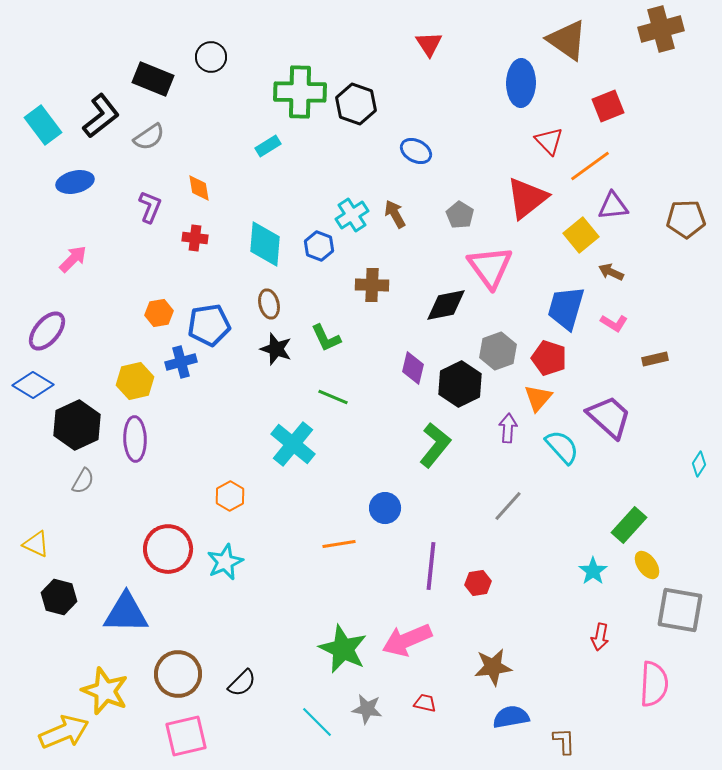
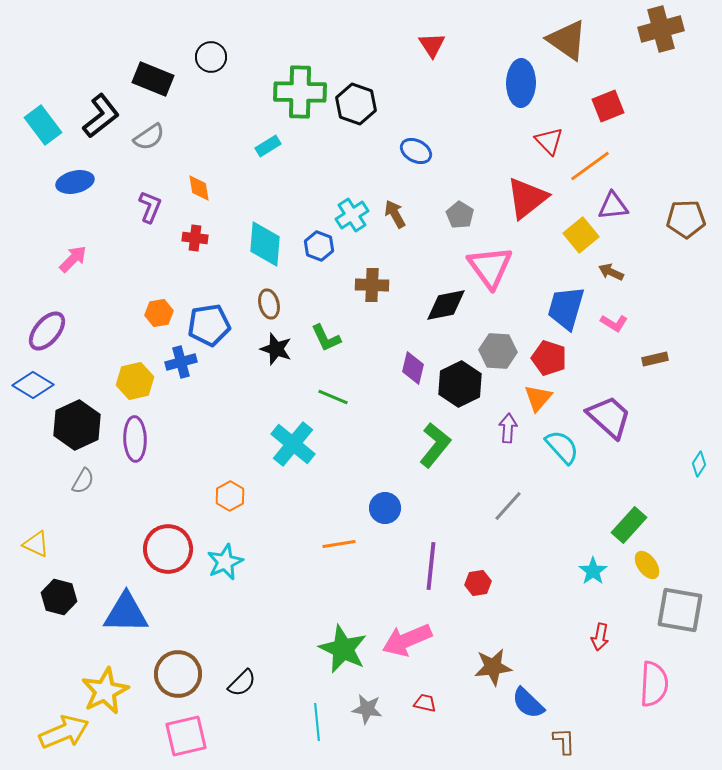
red triangle at (429, 44): moved 3 px right, 1 px down
gray hexagon at (498, 351): rotated 24 degrees clockwise
yellow star at (105, 691): rotated 24 degrees clockwise
blue semicircle at (511, 717): moved 17 px right, 14 px up; rotated 126 degrees counterclockwise
cyan line at (317, 722): rotated 39 degrees clockwise
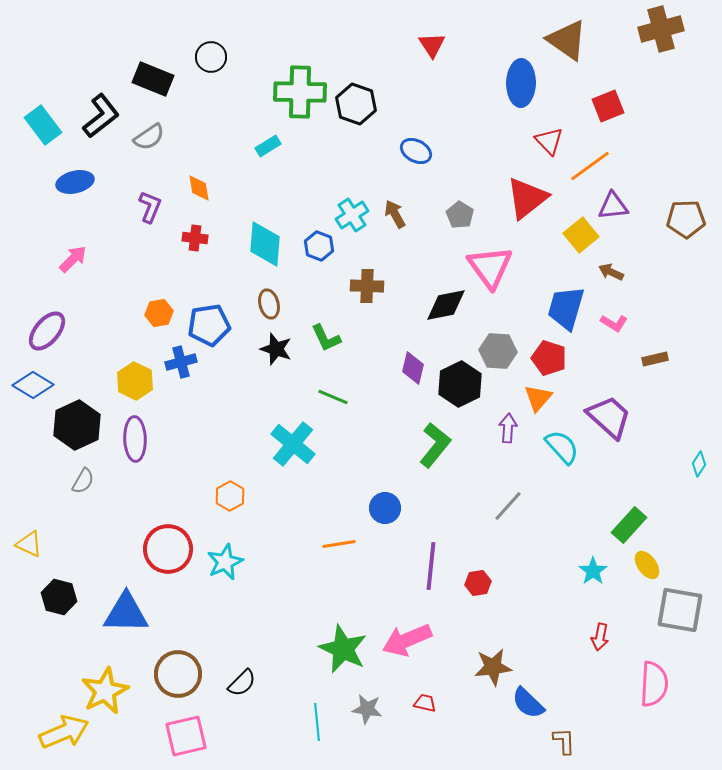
brown cross at (372, 285): moved 5 px left, 1 px down
yellow hexagon at (135, 381): rotated 21 degrees counterclockwise
yellow triangle at (36, 544): moved 7 px left
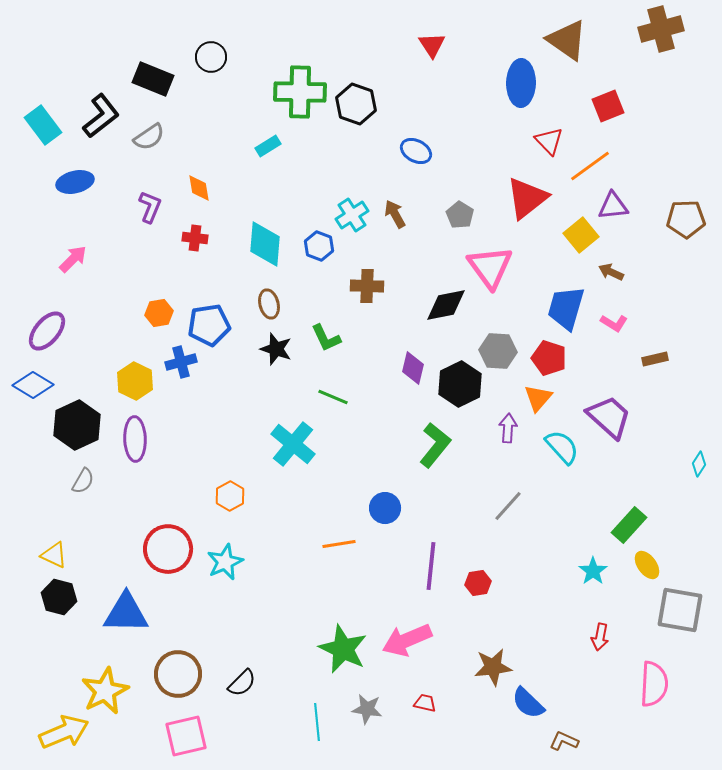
yellow triangle at (29, 544): moved 25 px right, 11 px down
brown L-shape at (564, 741): rotated 64 degrees counterclockwise
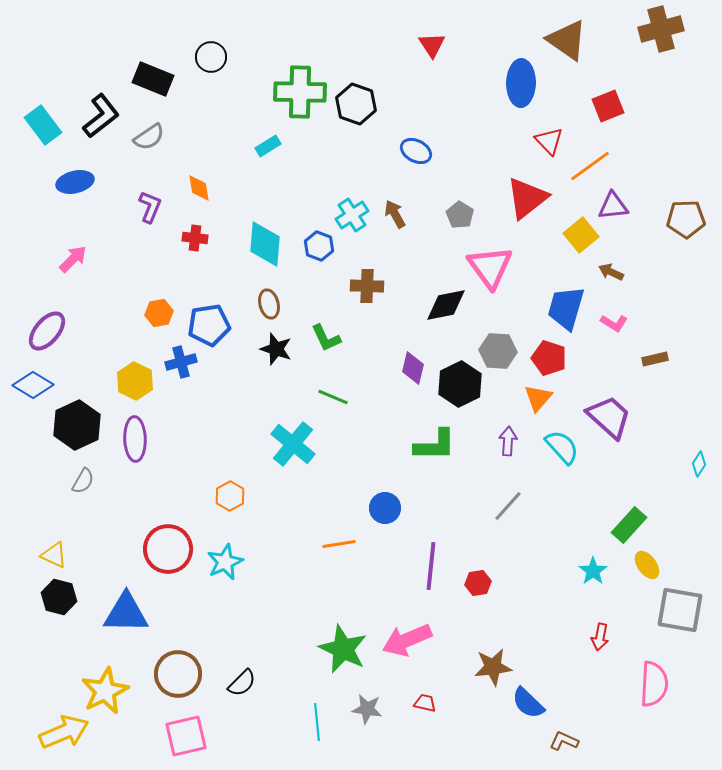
purple arrow at (508, 428): moved 13 px down
green L-shape at (435, 445): rotated 51 degrees clockwise
